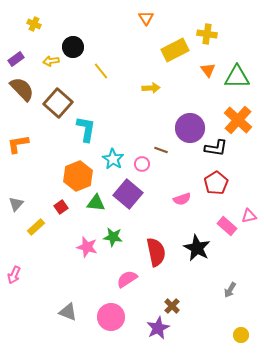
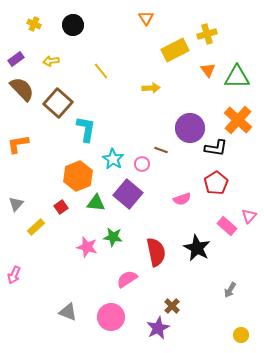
yellow cross at (207, 34): rotated 24 degrees counterclockwise
black circle at (73, 47): moved 22 px up
pink triangle at (249, 216): rotated 35 degrees counterclockwise
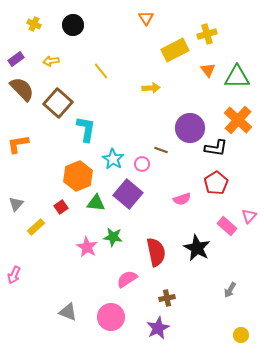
pink star at (87, 247): rotated 15 degrees clockwise
brown cross at (172, 306): moved 5 px left, 8 px up; rotated 35 degrees clockwise
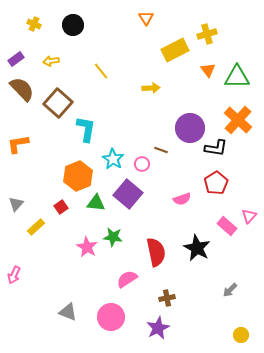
gray arrow at (230, 290): rotated 14 degrees clockwise
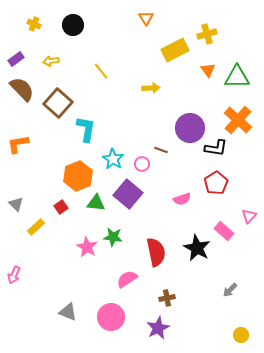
gray triangle at (16, 204): rotated 28 degrees counterclockwise
pink rectangle at (227, 226): moved 3 px left, 5 px down
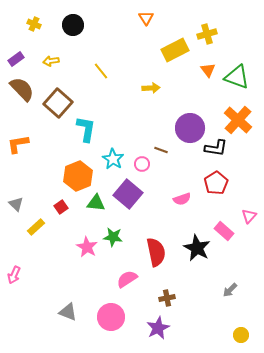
green triangle at (237, 77): rotated 20 degrees clockwise
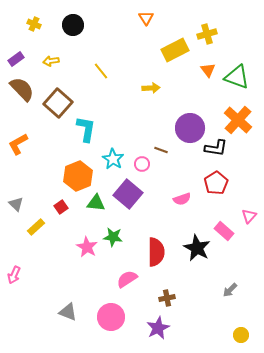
orange L-shape at (18, 144): rotated 20 degrees counterclockwise
red semicircle at (156, 252): rotated 12 degrees clockwise
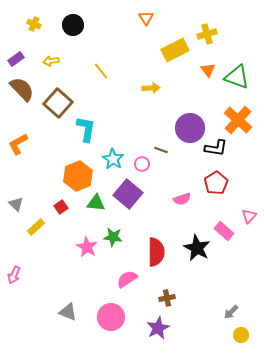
gray arrow at (230, 290): moved 1 px right, 22 px down
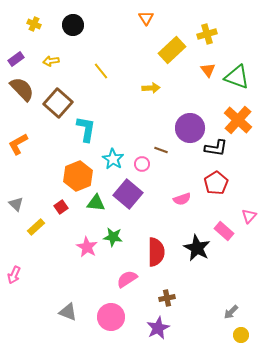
yellow rectangle at (175, 50): moved 3 px left; rotated 16 degrees counterclockwise
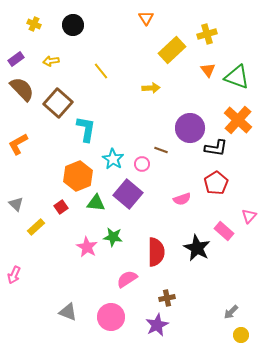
purple star at (158, 328): moved 1 px left, 3 px up
